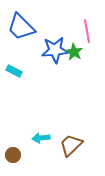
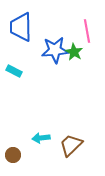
blue trapezoid: rotated 44 degrees clockwise
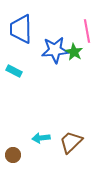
blue trapezoid: moved 2 px down
brown trapezoid: moved 3 px up
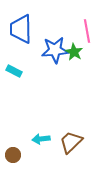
cyan arrow: moved 1 px down
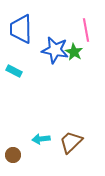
pink line: moved 1 px left, 1 px up
blue star: rotated 16 degrees clockwise
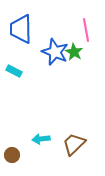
blue star: moved 2 px down; rotated 12 degrees clockwise
brown trapezoid: moved 3 px right, 2 px down
brown circle: moved 1 px left
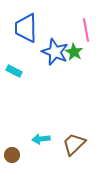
blue trapezoid: moved 5 px right, 1 px up
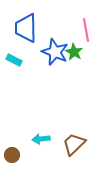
cyan rectangle: moved 11 px up
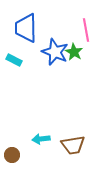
brown trapezoid: moved 1 px left, 1 px down; rotated 145 degrees counterclockwise
